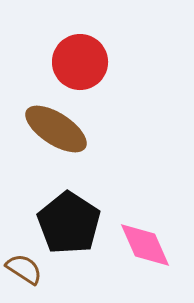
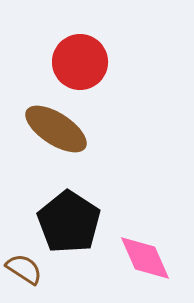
black pentagon: moved 1 px up
pink diamond: moved 13 px down
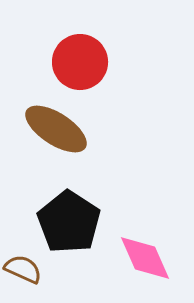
brown semicircle: moved 1 px left; rotated 9 degrees counterclockwise
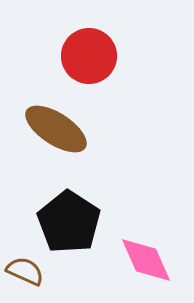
red circle: moved 9 px right, 6 px up
pink diamond: moved 1 px right, 2 px down
brown semicircle: moved 2 px right, 2 px down
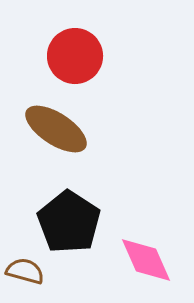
red circle: moved 14 px left
brown semicircle: rotated 9 degrees counterclockwise
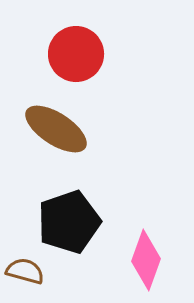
red circle: moved 1 px right, 2 px up
black pentagon: rotated 20 degrees clockwise
pink diamond: rotated 44 degrees clockwise
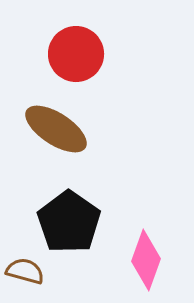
black pentagon: rotated 18 degrees counterclockwise
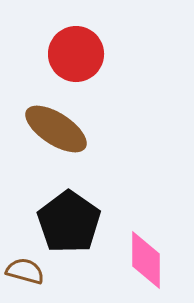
pink diamond: rotated 20 degrees counterclockwise
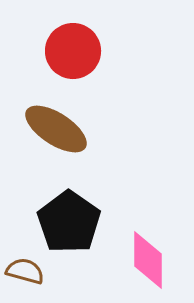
red circle: moved 3 px left, 3 px up
pink diamond: moved 2 px right
